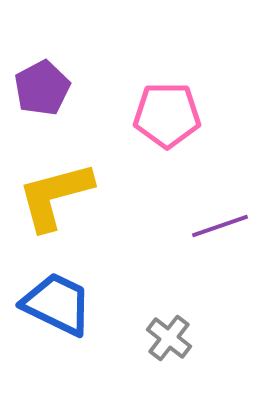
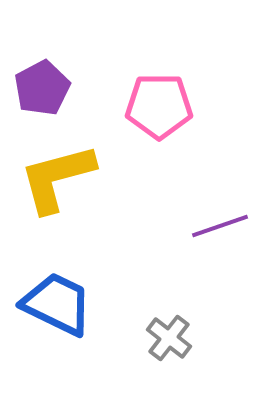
pink pentagon: moved 8 px left, 9 px up
yellow L-shape: moved 2 px right, 18 px up
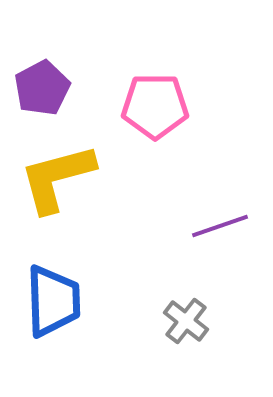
pink pentagon: moved 4 px left
blue trapezoid: moved 4 px left, 3 px up; rotated 62 degrees clockwise
gray cross: moved 17 px right, 17 px up
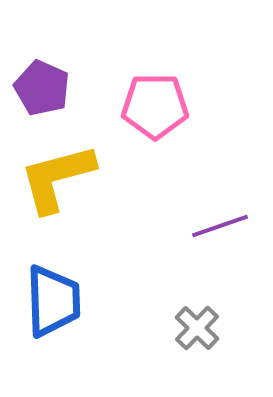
purple pentagon: rotated 20 degrees counterclockwise
gray cross: moved 11 px right, 7 px down; rotated 6 degrees clockwise
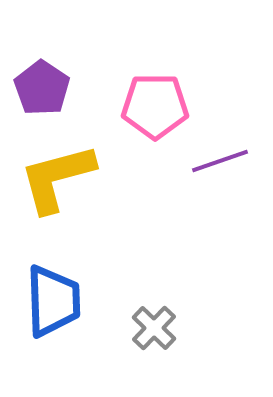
purple pentagon: rotated 10 degrees clockwise
purple line: moved 65 px up
gray cross: moved 43 px left
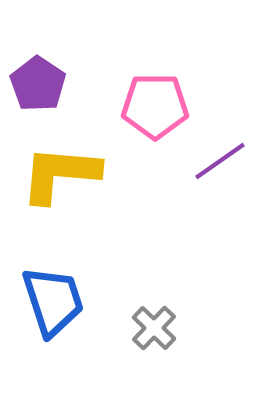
purple pentagon: moved 4 px left, 4 px up
purple line: rotated 16 degrees counterclockwise
yellow L-shape: moved 3 px right, 4 px up; rotated 20 degrees clockwise
blue trapezoid: rotated 16 degrees counterclockwise
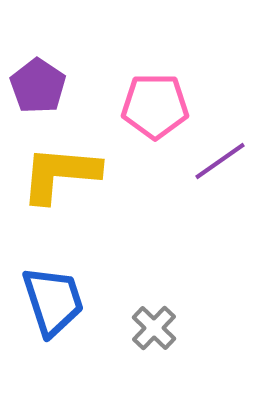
purple pentagon: moved 2 px down
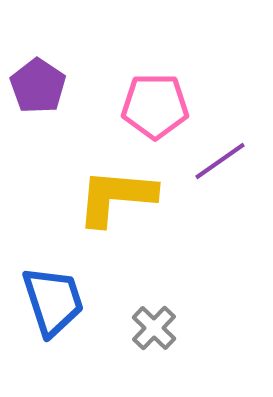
yellow L-shape: moved 56 px right, 23 px down
